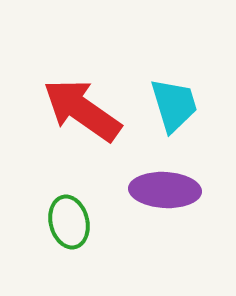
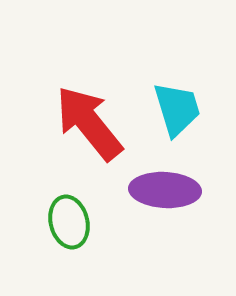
cyan trapezoid: moved 3 px right, 4 px down
red arrow: moved 7 px right, 13 px down; rotated 16 degrees clockwise
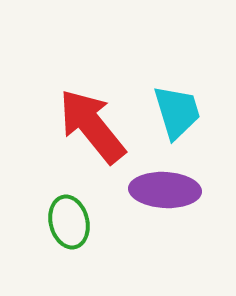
cyan trapezoid: moved 3 px down
red arrow: moved 3 px right, 3 px down
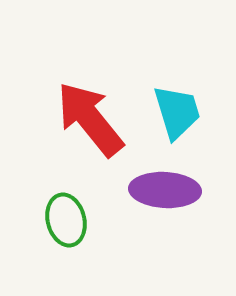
red arrow: moved 2 px left, 7 px up
green ellipse: moved 3 px left, 2 px up
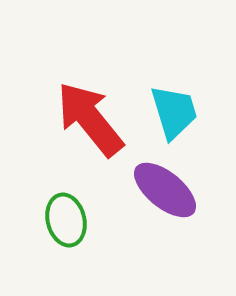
cyan trapezoid: moved 3 px left
purple ellipse: rotated 36 degrees clockwise
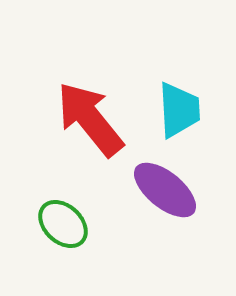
cyan trapezoid: moved 5 px right, 2 px up; rotated 14 degrees clockwise
green ellipse: moved 3 px left, 4 px down; rotated 33 degrees counterclockwise
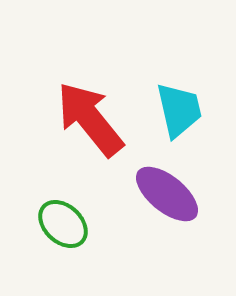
cyan trapezoid: rotated 10 degrees counterclockwise
purple ellipse: moved 2 px right, 4 px down
